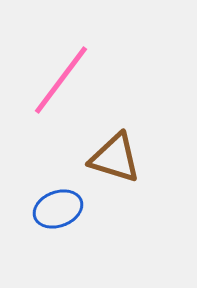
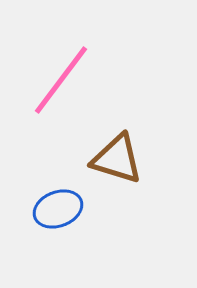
brown triangle: moved 2 px right, 1 px down
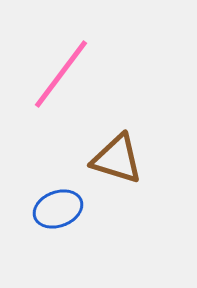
pink line: moved 6 px up
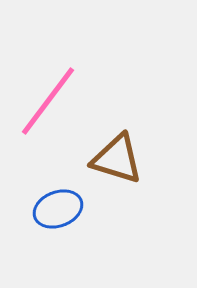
pink line: moved 13 px left, 27 px down
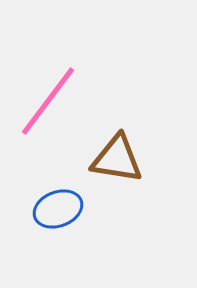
brown triangle: rotated 8 degrees counterclockwise
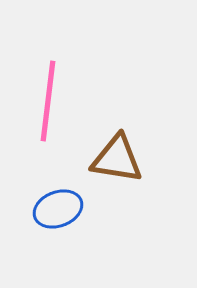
pink line: rotated 30 degrees counterclockwise
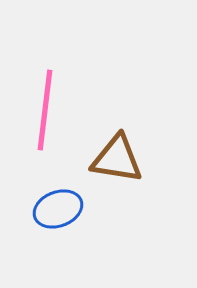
pink line: moved 3 px left, 9 px down
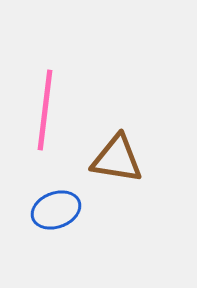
blue ellipse: moved 2 px left, 1 px down
